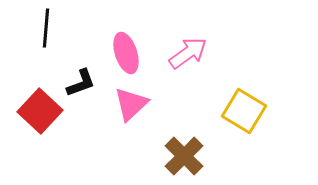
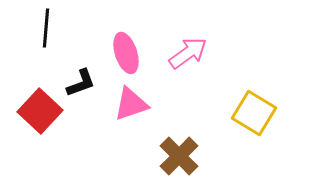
pink triangle: rotated 24 degrees clockwise
yellow square: moved 10 px right, 2 px down
brown cross: moved 5 px left
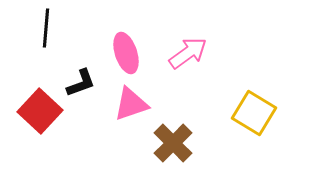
brown cross: moved 6 px left, 13 px up
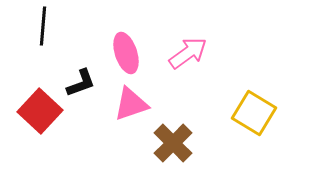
black line: moved 3 px left, 2 px up
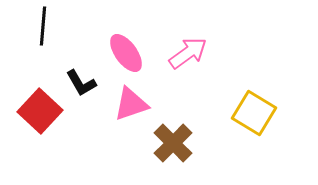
pink ellipse: rotated 18 degrees counterclockwise
black L-shape: rotated 80 degrees clockwise
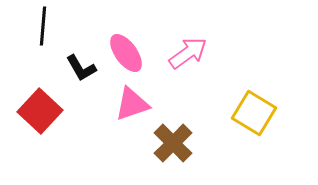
black L-shape: moved 15 px up
pink triangle: moved 1 px right
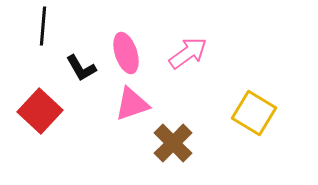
pink ellipse: rotated 18 degrees clockwise
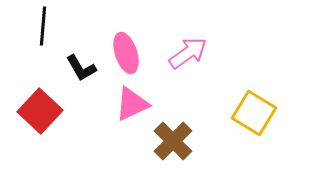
pink triangle: rotated 6 degrees counterclockwise
brown cross: moved 2 px up
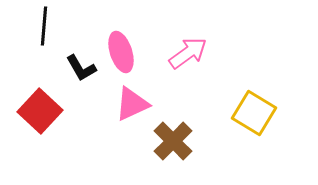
black line: moved 1 px right
pink ellipse: moved 5 px left, 1 px up
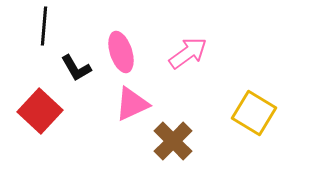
black L-shape: moved 5 px left
